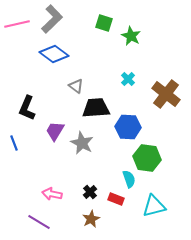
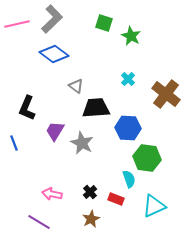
blue hexagon: moved 1 px down
cyan triangle: rotated 10 degrees counterclockwise
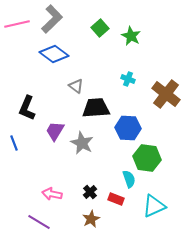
green square: moved 4 px left, 5 px down; rotated 30 degrees clockwise
cyan cross: rotated 24 degrees counterclockwise
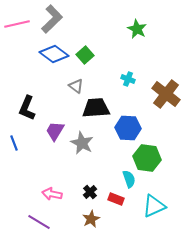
green square: moved 15 px left, 27 px down
green star: moved 6 px right, 7 px up
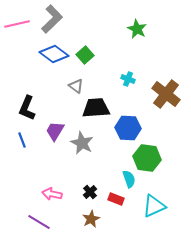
blue line: moved 8 px right, 3 px up
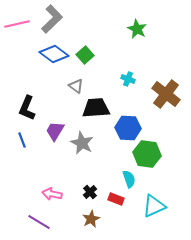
green hexagon: moved 4 px up
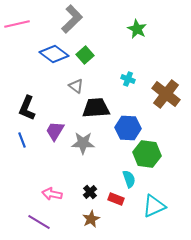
gray L-shape: moved 20 px right
gray star: moved 1 px right; rotated 25 degrees counterclockwise
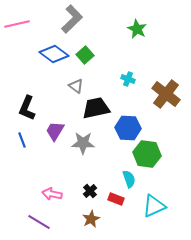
black trapezoid: rotated 8 degrees counterclockwise
black cross: moved 1 px up
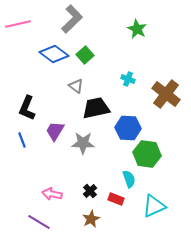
pink line: moved 1 px right
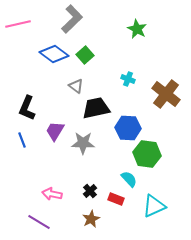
cyan semicircle: rotated 24 degrees counterclockwise
